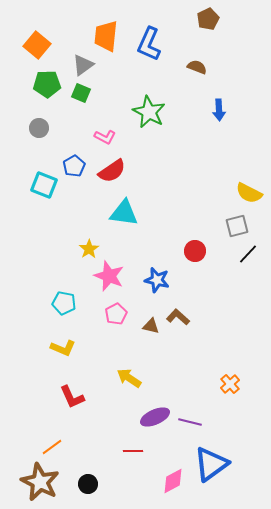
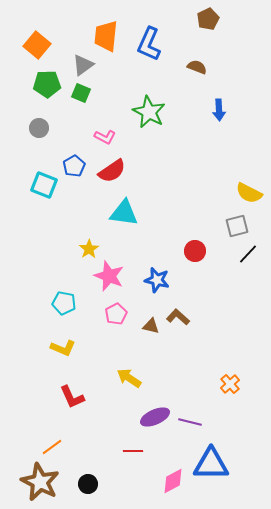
blue triangle: rotated 36 degrees clockwise
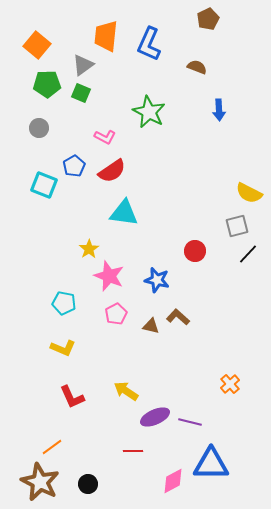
yellow arrow: moved 3 px left, 13 px down
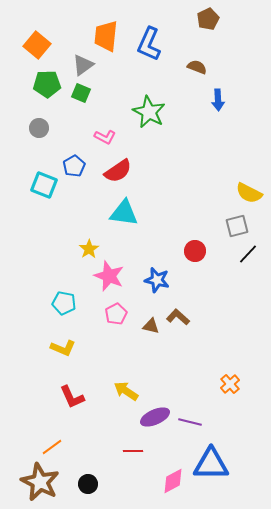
blue arrow: moved 1 px left, 10 px up
red semicircle: moved 6 px right
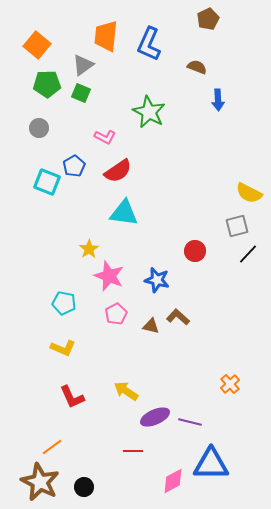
cyan square: moved 3 px right, 3 px up
black circle: moved 4 px left, 3 px down
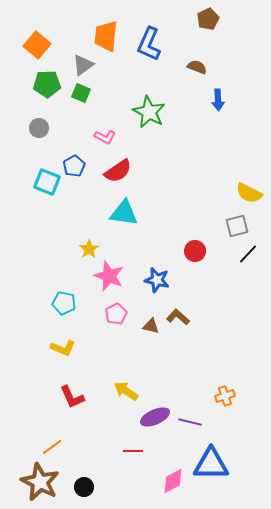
orange cross: moved 5 px left, 12 px down; rotated 24 degrees clockwise
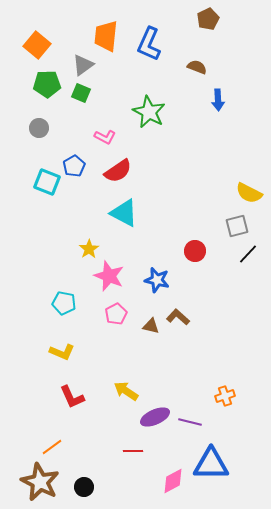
cyan triangle: rotated 20 degrees clockwise
yellow L-shape: moved 1 px left, 4 px down
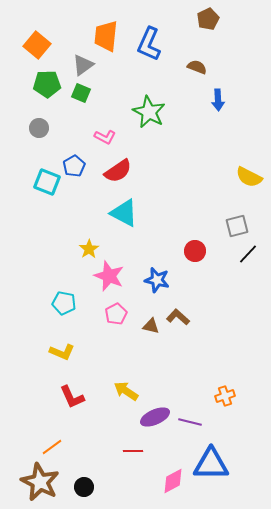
yellow semicircle: moved 16 px up
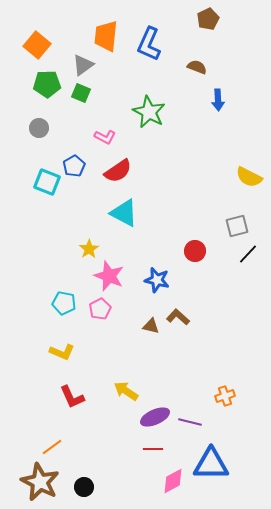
pink pentagon: moved 16 px left, 5 px up
red line: moved 20 px right, 2 px up
